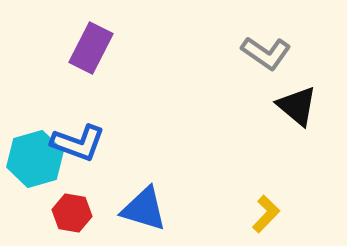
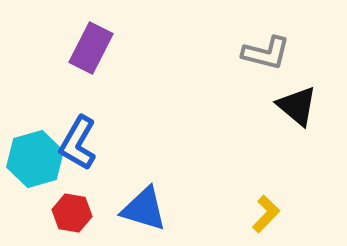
gray L-shape: rotated 21 degrees counterclockwise
blue L-shape: rotated 100 degrees clockwise
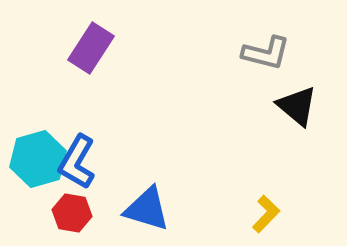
purple rectangle: rotated 6 degrees clockwise
blue L-shape: moved 1 px left, 19 px down
cyan hexagon: moved 3 px right
blue triangle: moved 3 px right
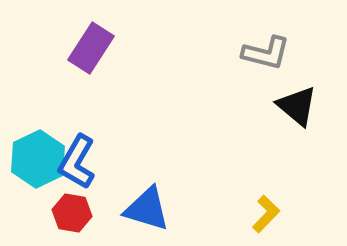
cyan hexagon: rotated 10 degrees counterclockwise
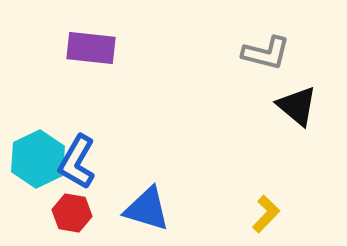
purple rectangle: rotated 63 degrees clockwise
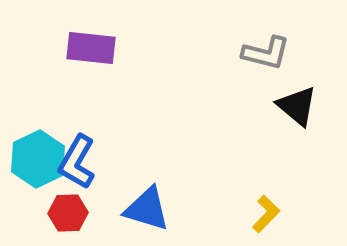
red hexagon: moved 4 px left; rotated 12 degrees counterclockwise
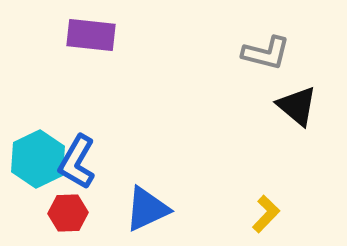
purple rectangle: moved 13 px up
blue triangle: rotated 42 degrees counterclockwise
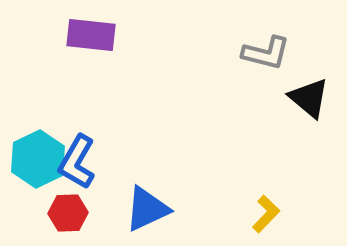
black triangle: moved 12 px right, 8 px up
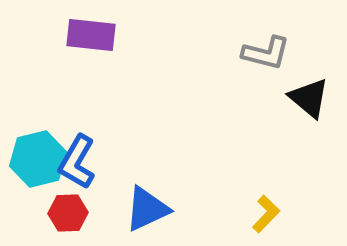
cyan hexagon: rotated 12 degrees clockwise
